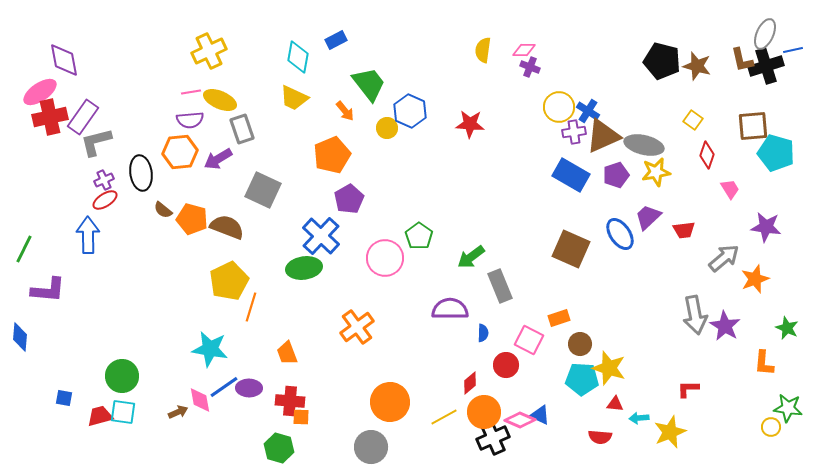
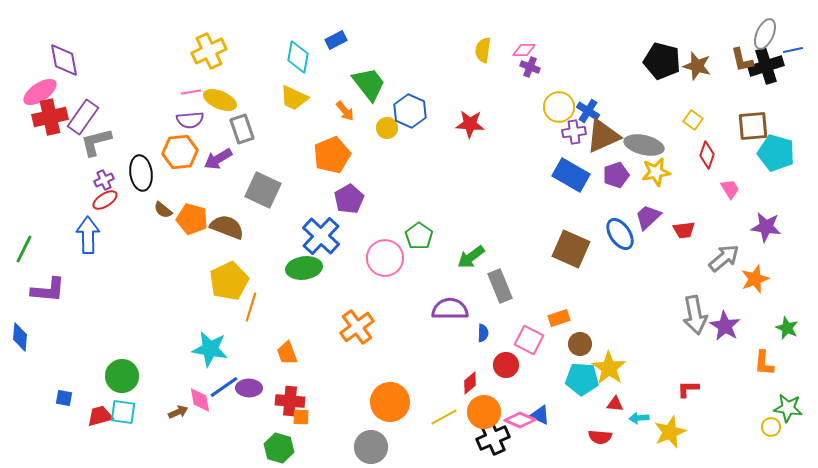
yellow star at (609, 368): rotated 16 degrees clockwise
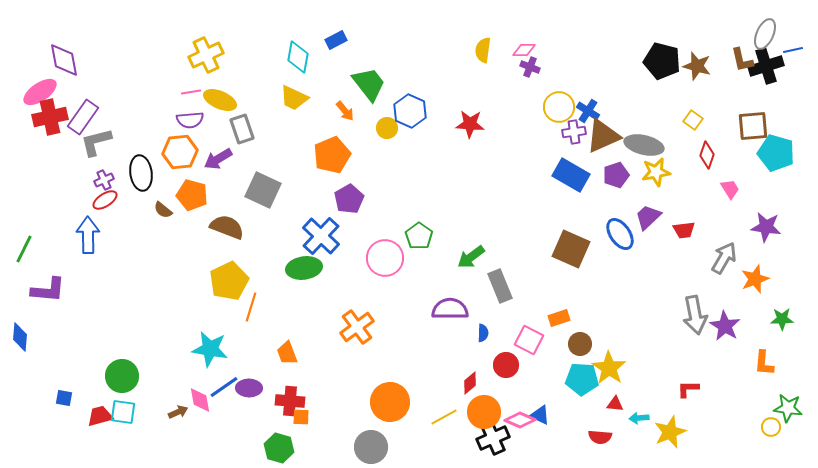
yellow cross at (209, 51): moved 3 px left, 4 px down
orange pentagon at (192, 219): moved 24 px up
gray arrow at (724, 258): rotated 20 degrees counterclockwise
green star at (787, 328): moved 5 px left, 9 px up; rotated 25 degrees counterclockwise
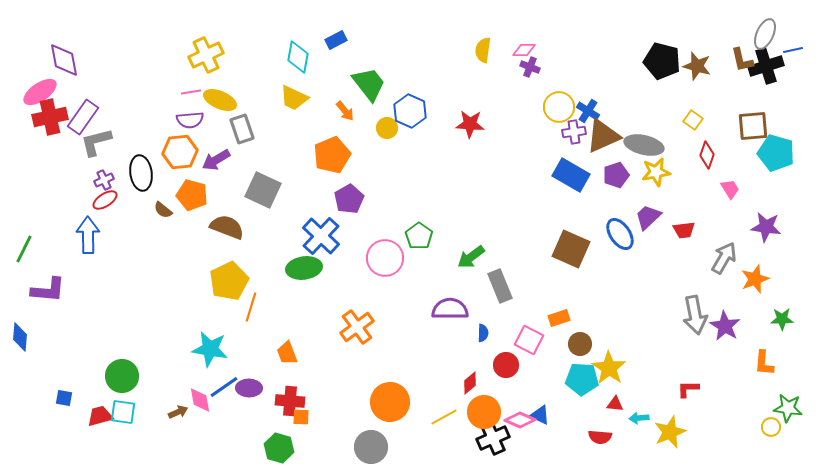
purple arrow at (218, 159): moved 2 px left, 1 px down
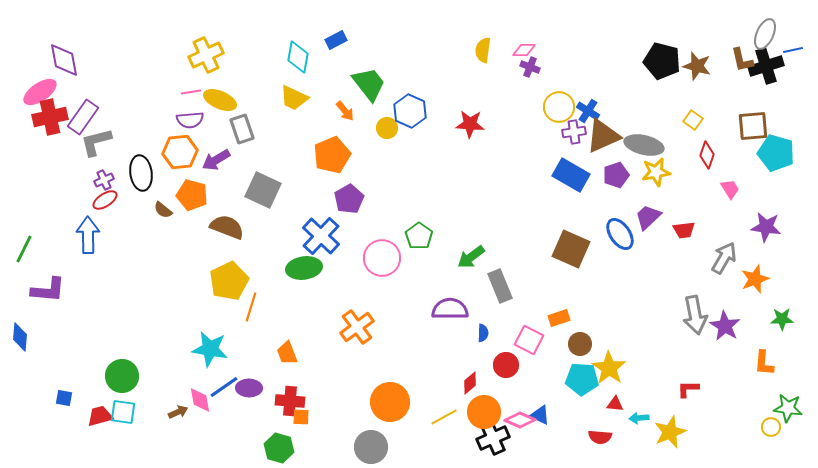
pink circle at (385, 258): moved 3 px left
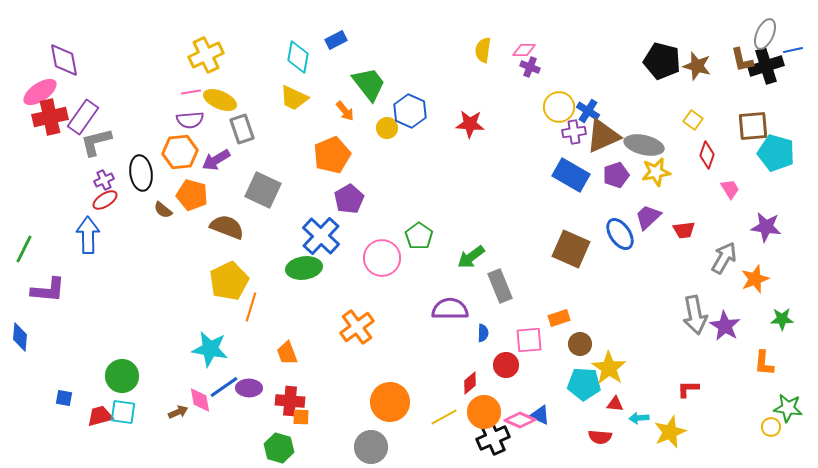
pink square at (529, 340): rotated 32 degrees counterclockwise
cyan pentagon at (582, 379): moved 2 px right, 5 px down
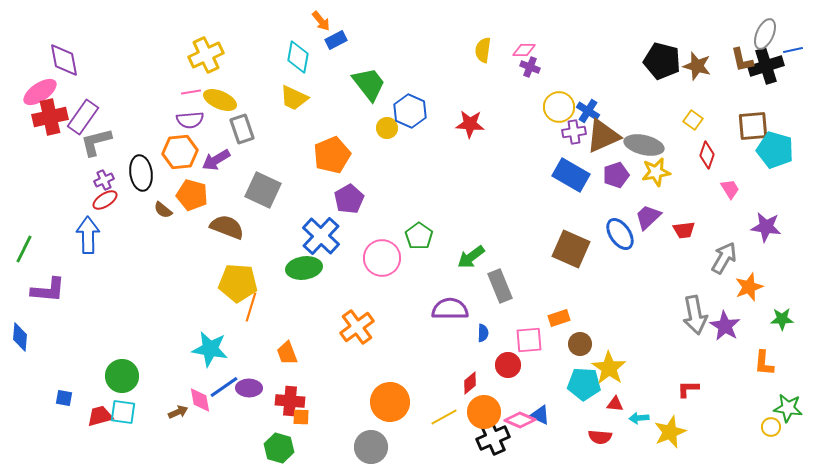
orange arrow at (345, 111): moved 24 px left, 90 px up
cyan pentagon at (776, 153): moved 1 px left, 3 px up
orange star at (755, 279): moved 6 px left, 8 px down
yellow pentagon at (229, 281): moved 9 px right, 2 px down; rotated 30 degrees clockwise
red circle at (506, 365): moved 2 px right
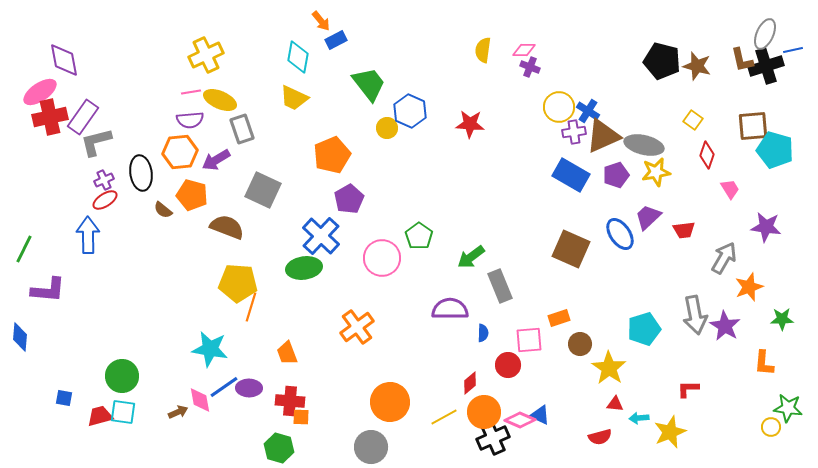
cyan pentagon at (584, 384): moved 60 px right, 55 px up; rotated 20 degrees counterclockwise
red semicircle at (600, 437): rotated 20 degrees counterclockwise
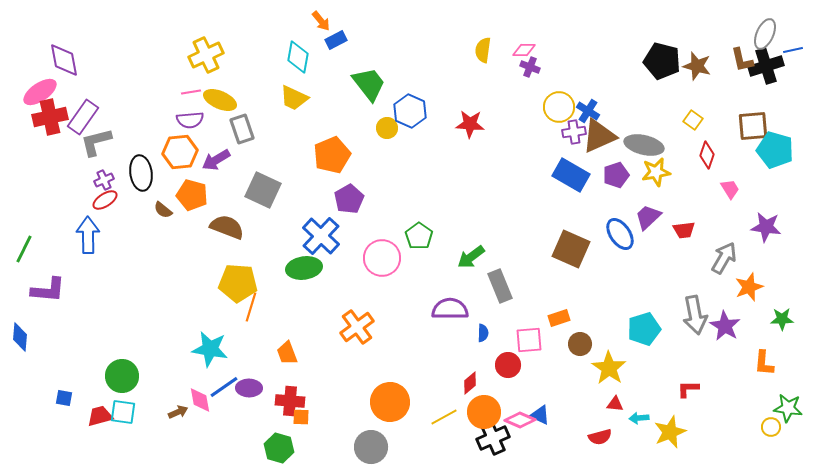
brown triangle at (603, 136): moved 4 px left
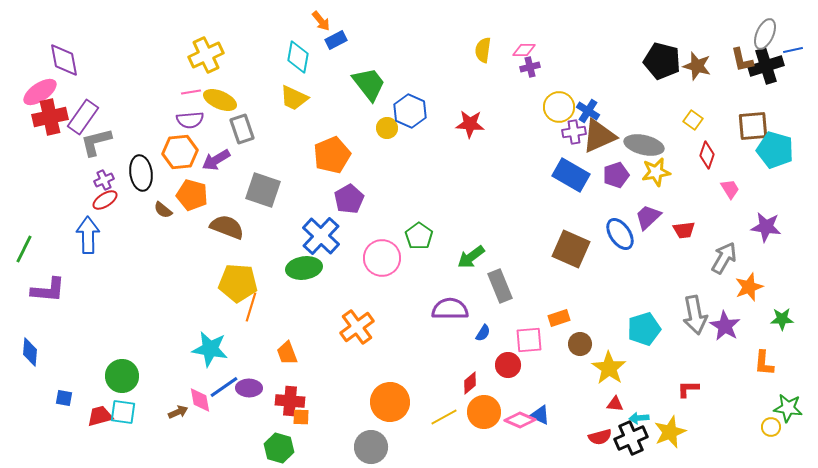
purple cross at (530, 67): rotated 36 degrees counterclockwise
gray square at (263, 190): rotated 6 degrees counterclockwise
blue semicircle at (483, 333): rotated 30 degrees clockwise
blue diamond at (20, 337): moved 10 px right, 15 px down
black cross at (493, 438): moved 138 px right
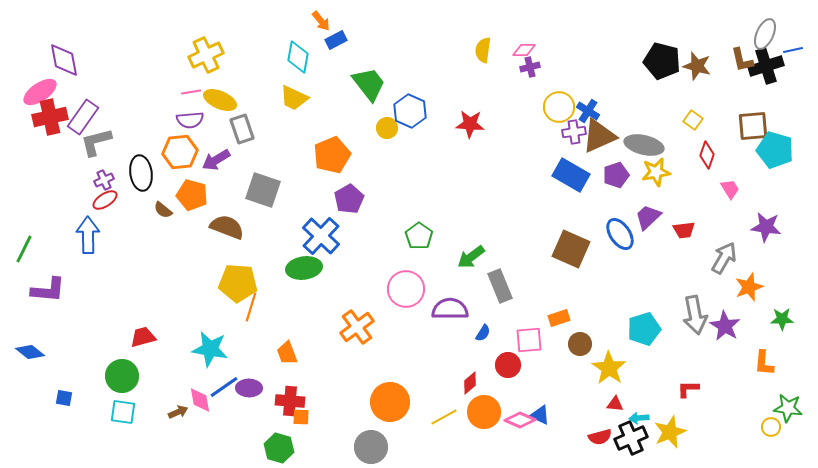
pink circle at (382, 258): moved 24 px right, 31 px down
blue diamond at (30, 352): rotated 56 degrees counterclockwise
red trapezoid at (100, 416): moved 43 px right, 79 px up
